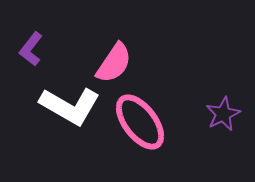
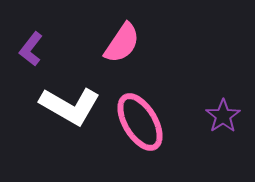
pink semicircle: moved 8 px right, 20 px up
purple star: moved 2 px down; rotated 8 degrees counterclockwise
pink ellipse: rotated 6 degrees clockwise
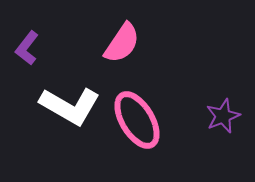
purple L-shape: moved 4 px left, 1 px up
purple star: rotated 12 degrees clockwise
pink ellipse: moved 3 px left, 2 px up
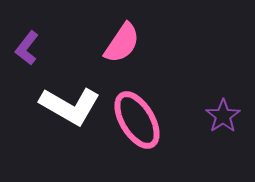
purple star: rotated 12 degrees counterclockwise
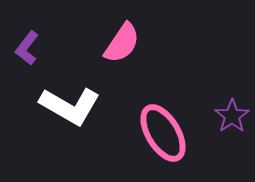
purple star: moved 9 px right
pink ellipse: moved 26 px right, 13 px down
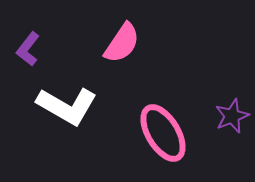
purple L-shape: moved 1 px right, 1 px down
white L-shape: moved 3 px left
purple star: rotated 12 degrees clockwise
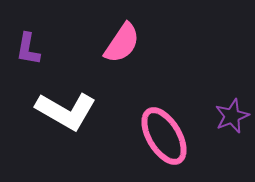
purple L-shape: rotated 28 degrees counterclockwise
white L-shape: moved 1 px left, 5 px down
pink ellipse: moved 1 px right, 3 px down
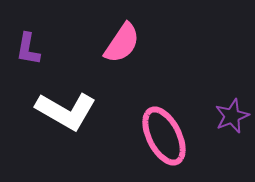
pink ellipse: rotated 4 degrees clockwise
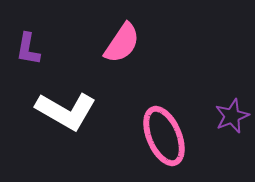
pink ellipse: rotated 4 degrees clockwise
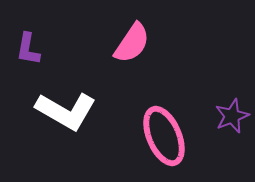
pink semicircle: moved 10 px right
